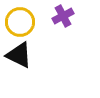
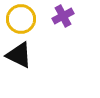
yellow circle: moved 1 px right, 3 px up
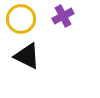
black triangle: moved 8 px right, 1 px down
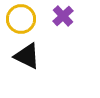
purple cross: rotated 15 degrees counterclockwise
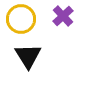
black triangle: moved 1 px right; rotated 32 degrees clockwise
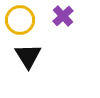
yellow circle: moved 1 px left, 1 px down
